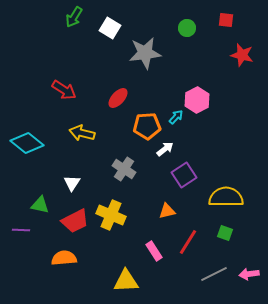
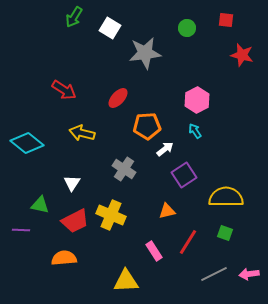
cyan arrow: moved 19 px right, 14 px down; rotated 77 degrees counterclockwise
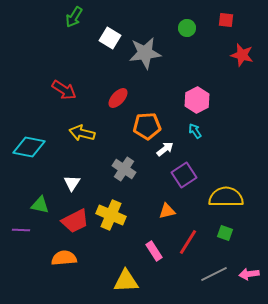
white square: moved 10 px down
cyan diamond: moved 2 px right, 4 px down; rotated 28 degrees counterclockwise
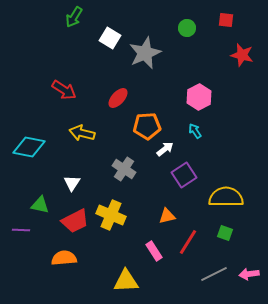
gray star: rotated 16 degrees counterclockwise
pink hexagon: moved 2 px right, 3 px up
orange triangle: moved 5 px down
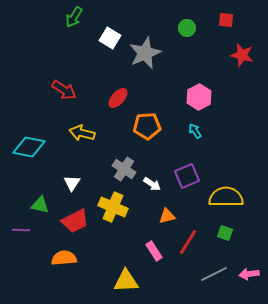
white arrow: moved 13 px left, 35 px down; rotated 72 degrees clockwise
purple square: moved 3 px right, 1 px down; rotated 10 degrees clockwise
yellow cross: moved 2 px right, 8 px up
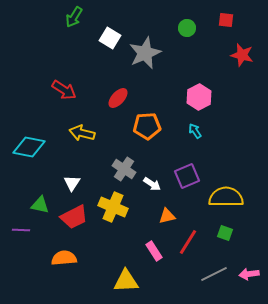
red trapezoid: moved 1 px left, 4 px up
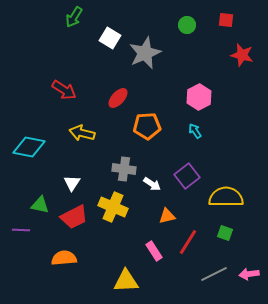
green circle: moved 3 px up
gray cross: rotated 25 degrees counterclockwise
purple square: rotated 15 degrees counterclockwise
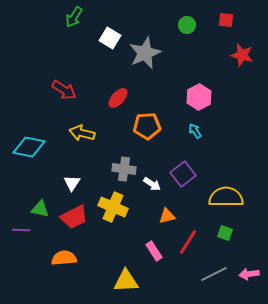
purple square: moved 4 px left, 2 px up
green triangle: moved 4 px down
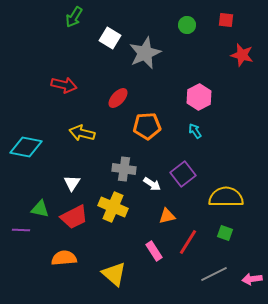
red arrow: moved 5 px up; rotated 20 degrees counterclockwise
cyan diamond: moved 3 px left
pink arrow: moved 3 px right, 5 px down
yellow triangle: moved 12 px left, 7 px up; rotated 44 degrees clockwise
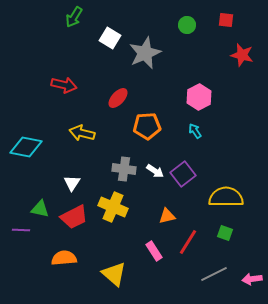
white arrow: moved 3 px right, 13 px up
